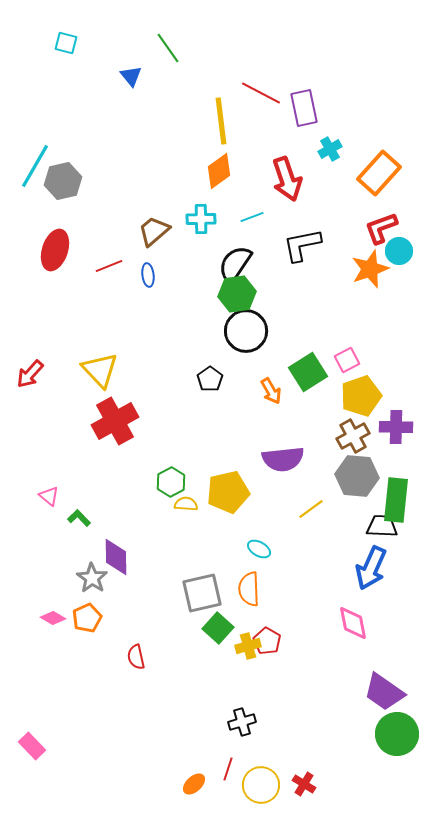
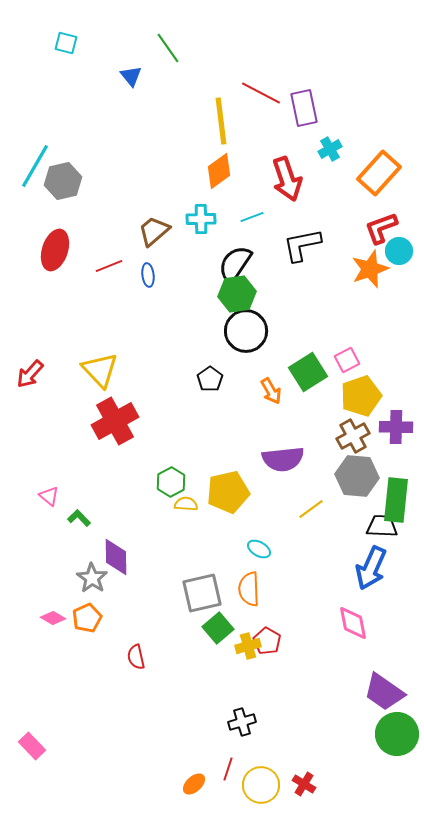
green square at (218, 628): rotated 8 degrees clockwise
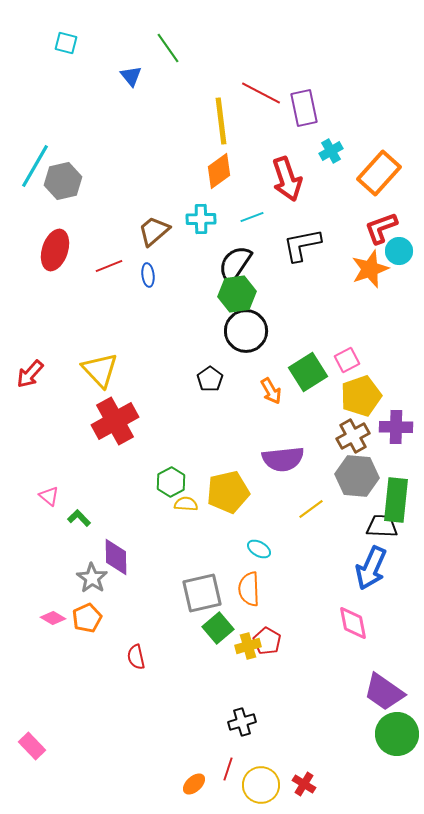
cyan cross at (330, 149): moved 1 px right, 2 px down
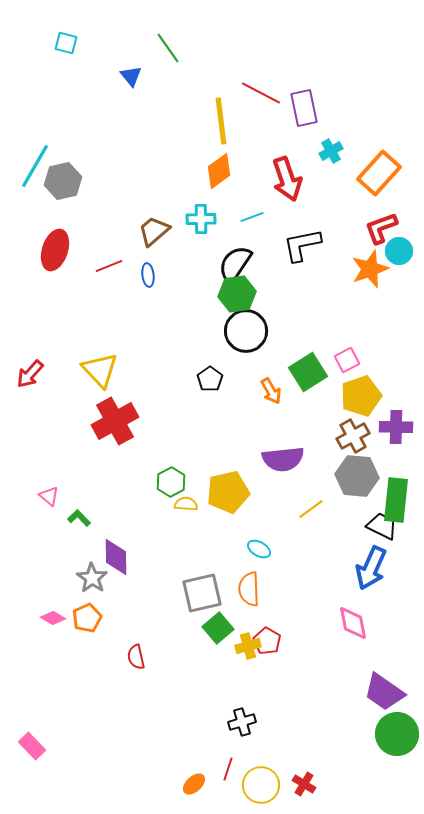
black trapezoid at (382, 526): rotated 24 degrees clockwise
